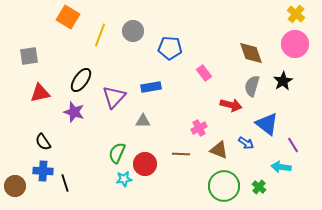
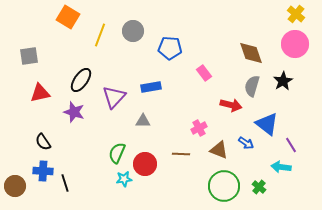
purple line: moved 2 px left
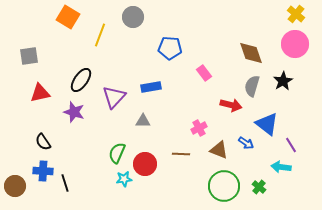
gray circle: moved 14 px up
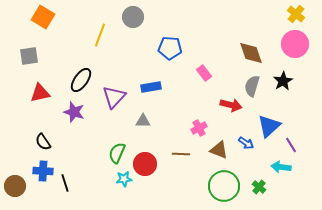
orange square: moved 25 px left
blue triangle: moved 2 px right, 2 px down; rotated 40 degrees clockwise
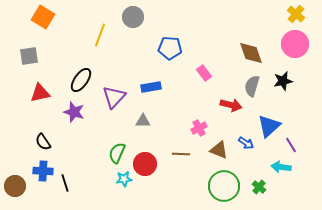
black star: rotated 18 degrees clockwise
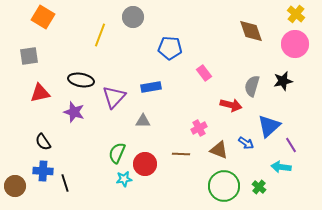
brown diamond: moved 22 px up
black ellipse: rotated 65 degrees clockwise
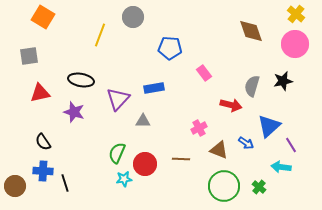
blue rectangle: moved 3 px right, 1 px down
purple triangle: moved 4 px right, 2 px down
brown line: moved 5 px down
